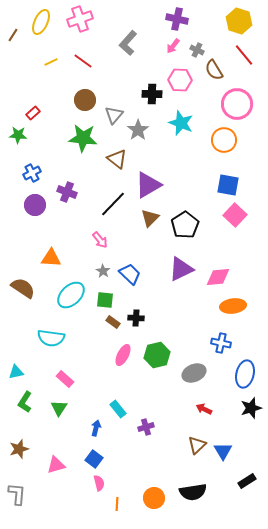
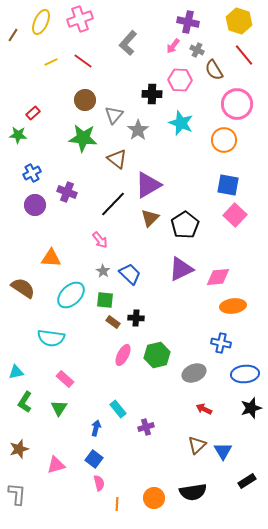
purple cross at (177, 19): moved 11 px right, 3 px down
blue ellipse at (245, 374): rotated 72 degrees clockwise
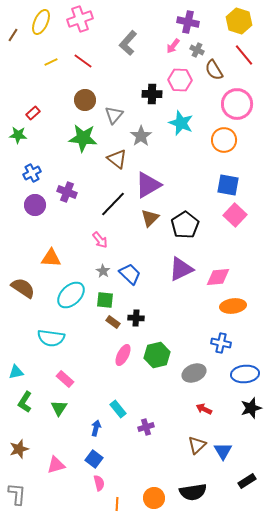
gray star at (138, 130): moved 3 px right, 6 px down
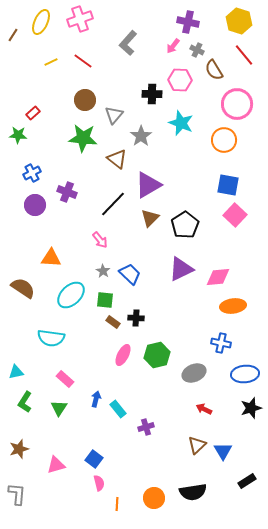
blue arrow at (96, 428): moved 29 px up
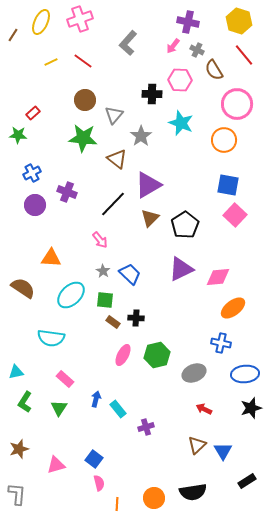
orange ellipse at (233, 306): moved 2 px down; rotated 30 degrees counterclockwise
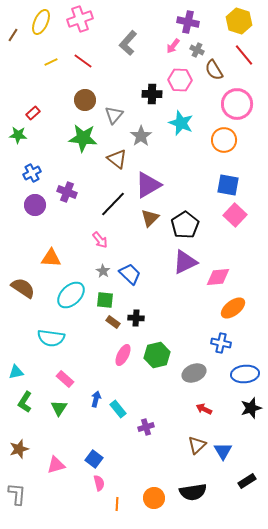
purple triangle at (181, 269): moved 4 px right, 7 px up
